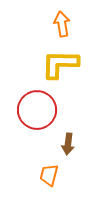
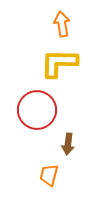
yellow L-shape: moved 1 px left, 1 px up
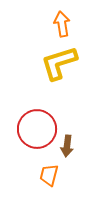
yellow L-shape: rotated 18 degrees counterclockwise
red circle: moved 19 px down
brown arrow: moved 1 px left, 2 px down
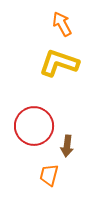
orange arrow: rotated 20 degrees counterclockwise
yellow L-shape: rotated 36 degrees clockwise
red circle: moved 3 px left, 3 px up
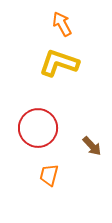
red circle: moved 4 px right, 2 px down
brown arrow: moved 25 px right; rotated 50 degrees counterclockwise
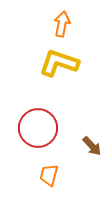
orange arrow: rotated 40 degrees clockwise
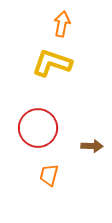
yellow L-shape: moved 7 px left
brown arrow: rotated 45 degrees counterclockwise
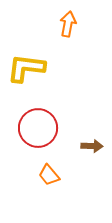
orange arrow: moved 6 px right
yellow L-shape: moved 26 px left, 5 px down; rotated 12 degrees counterclockwise
orange trapezoid: rotated 55 degrees counterclockwise
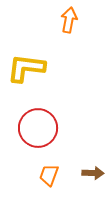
orange arrow: moved 1 px right, 4 px up
brown arrow: moved 1 px right, 27 px down
orange trapezoid: rotated 60 degrees clockwise
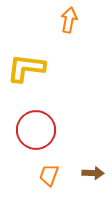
red circle: moved 2 px left, 2 px down
